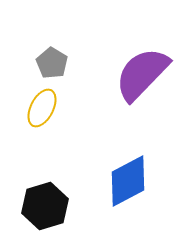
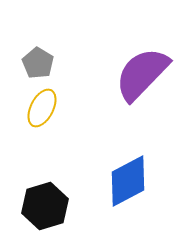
gray pentagon: moved 14 px left
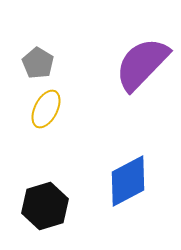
purple semicircle: moved 10 px up
yellow ellipse: moved 4 px right, 1 px down
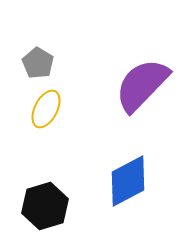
purple semicircle: moved 21 px down
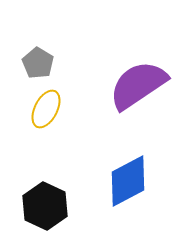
purple semicircle: moved 4 px left; rotated 12 degrees clockwise
black hexagon: rotated 18 degrees counterclockwise
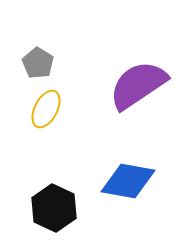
blue diamond: rotated 38 degrees clockwise
black hexagon: moved 9 px right, 2 px down
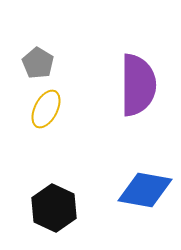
purple semicircle: rotated 124 degrees clockwise
blue diamond: moved 17 px right, 9 px down
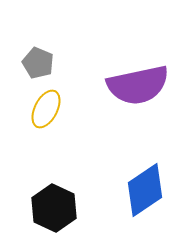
gray pentagon: rotated 8 degrees counterclockwise
purple semicircle: rotated 78 degrees clockwise
blue diamond: rotated 44 degrees counterclockwise
